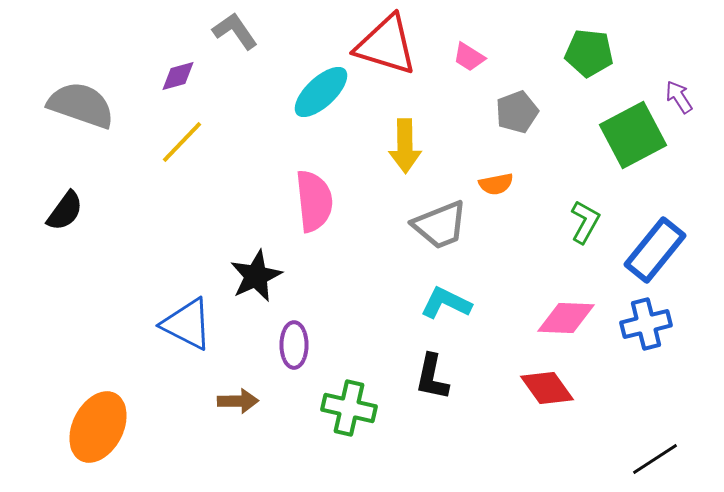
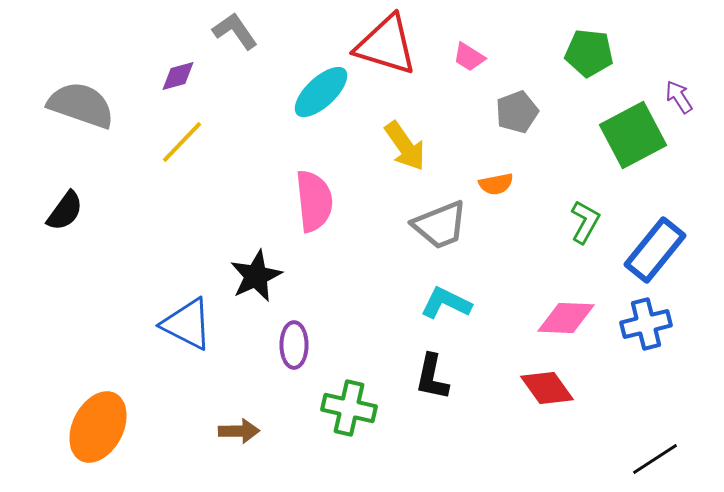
yellow arrow: rotated 34 degrees counterclockwise
brown arrow: moved 1 px right, 30 px down
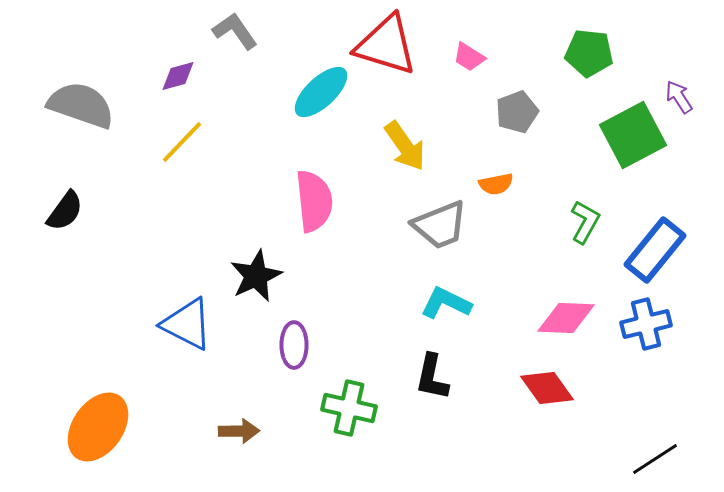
orange ellipse: rotated 8 degrees clockwise
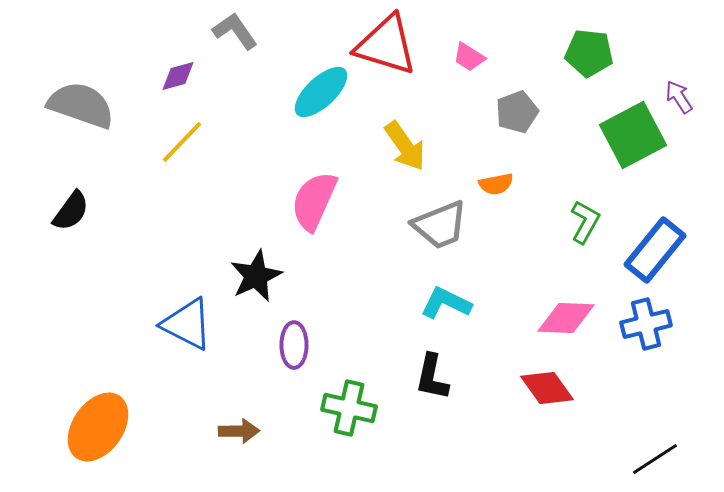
pink semicircle: rotated 150 degrees counterclockwise
black semicircle: moved 6 px right
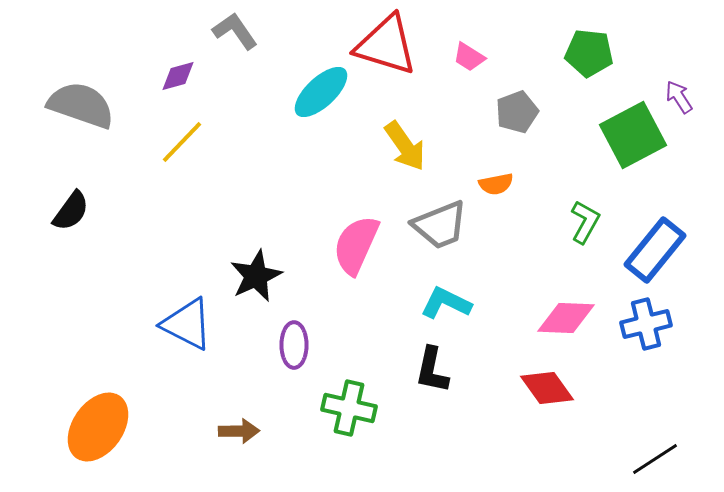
pink semicircle: moved 42 px right, 44 px down
black L-shape: moved 7 px up
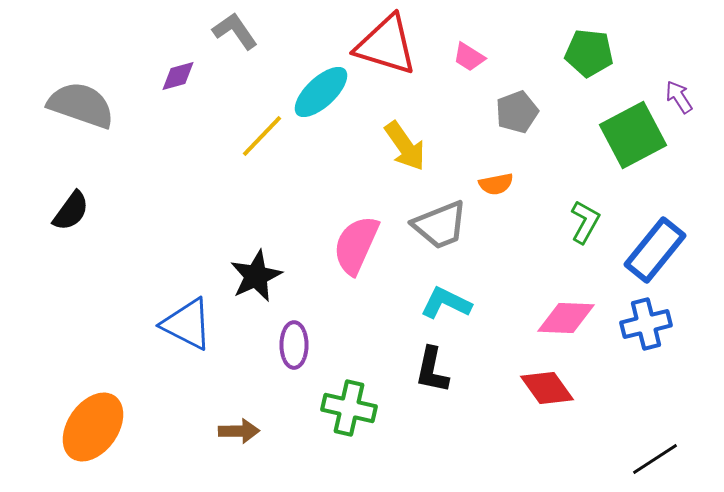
yellow line: moved 80 px right, 6 px up
orange ellipse: moved 5 px left
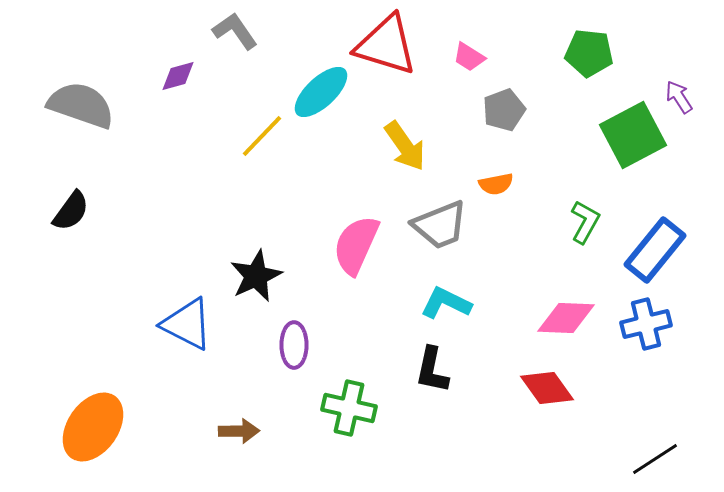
gray pentagon: moved 13 px left, 2 px up
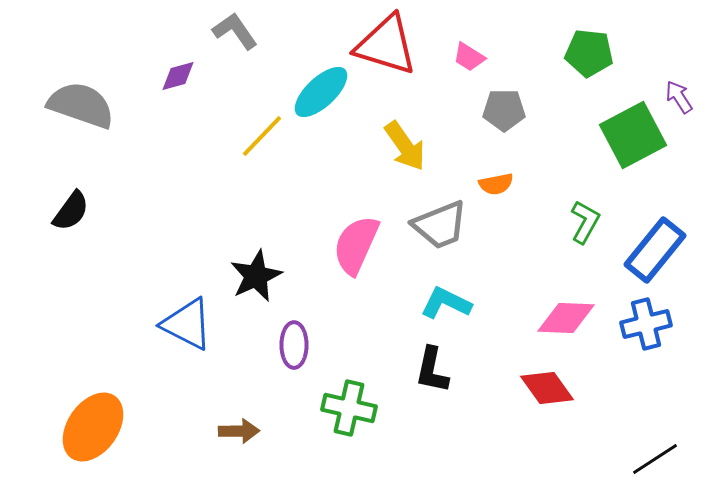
gray pentagon: rotated 21 degrees clockwise
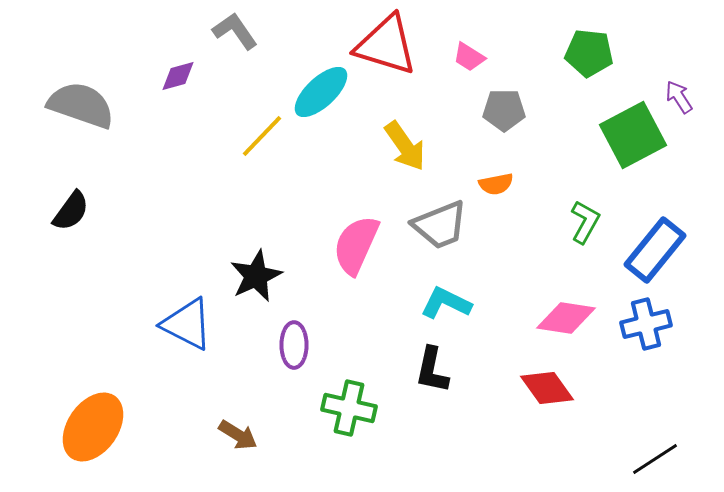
pink diamond: rotated 6 degrees clockwise
brown arrow: moved 1 px left, 4 px down; rotated 33 degrees clockwise
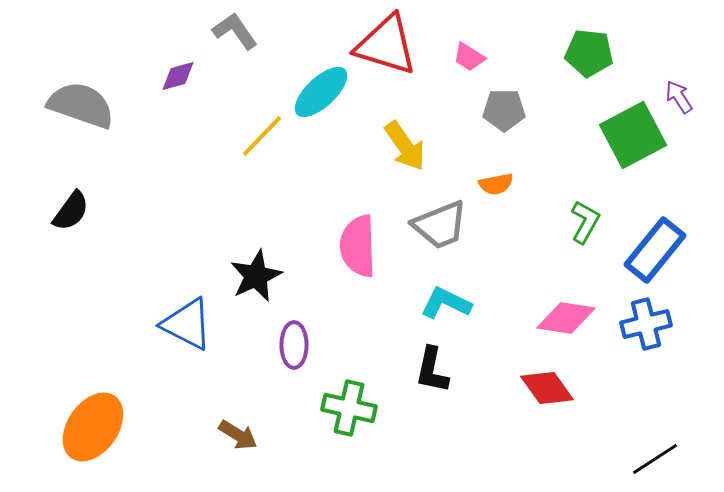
pink semicircle: moved 2 px right, 1 px down; rotated 26 degrees counterclockwise
